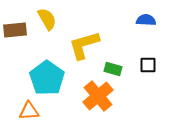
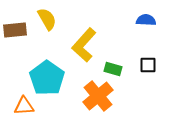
yellow L-shape: rotated 32 degrees counterclockwise
orange triangle: moved 5 px left, 5 px up
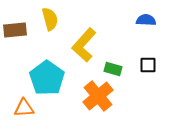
yellow semicircle: moved 3 px right; rotated 15 degrees clockwise
orange triangle: moved 2 px down
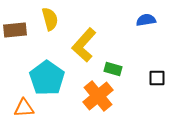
blue semicircle: rotated 12 degrees counterclockwise
black square: moved 9 px right, 13 px down
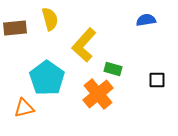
brown rectangle: moved 2 px up
black square: moved 2 px down
orange cross: moved 2 px up
orange triangle: rotated 10 degrees counterclockwise
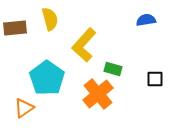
black square: moved 2 px left, 1 px up
orange triangle: rotated 20 degrees counterclockwise
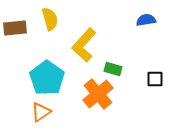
orange triangle: moved 17 px right, 4 px down
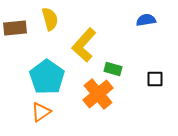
cyan pentagon: moved 1 px up
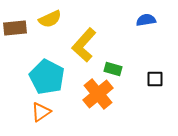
yellow semicircle: rotated 80 degrees clockwise
cyan pentagon: rotated 8 degrees counterclockwise
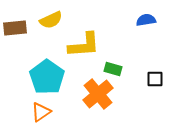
yellow semicircle: moved 1 px right, 1 px down
yellow L-shape: rotated 136 degrees counterclockwise
cyan pentagon: rotated 8 degrees clockwise
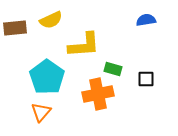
black square: moved 9 px left
orange cross: rotated 28 degrees clockwise
orange triangle: rotated 15 degrees counterclockwise
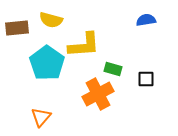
yellow semicircle: rotated 40 degrees clockwise
brown rectangle: moved 2 px right
cyan pentagon: moved 14 px up
orange cross: rotated 16 degrees counterclockwise
orange triangle: moved 5 px down
